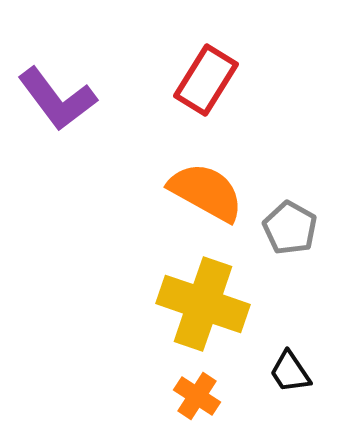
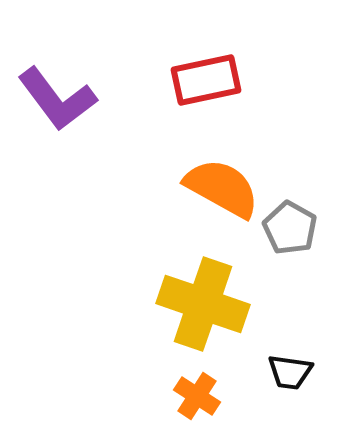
red rectangle: rotated 46 degrees clockwise
orange semicircle: moved 16 px right, 4 px up
black trapezoid: rotated 48 degrees counterclockwise
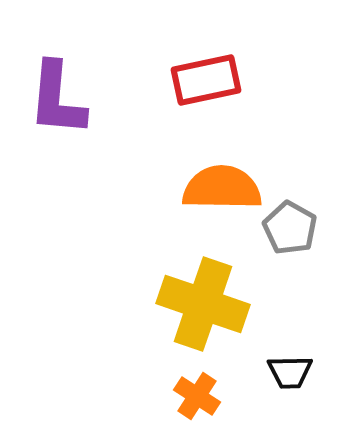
purple L-shape: rotated 42 degrees clockwise
orange semicircle: rotated 28 degrees counterclockwise
black trapezoid: rotated 9 degrees counterclockwise
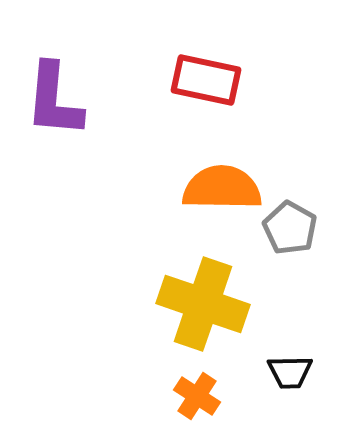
red rectangle: rotated 24 degrees clockwise
purple L-shape: moved 3 px left, 1 px down
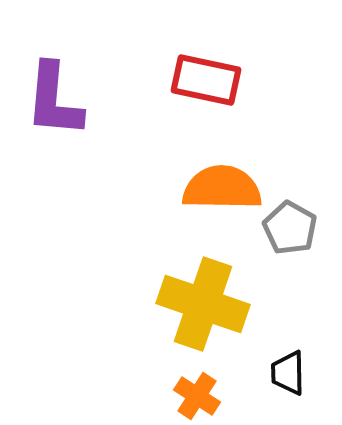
black trapezoid: moved 2 px left, 1 px down; rotated 90 degrees clockwise
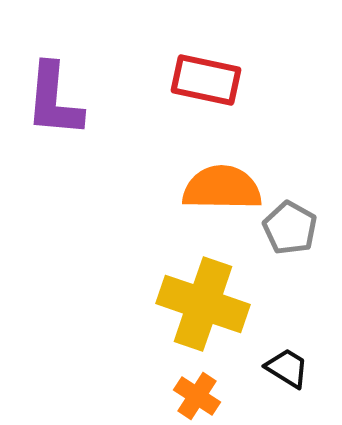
black trapezoid: moved 1 px left, 5 px up; rotated 123 degrees clockwise
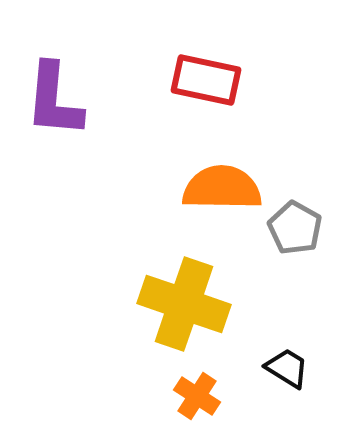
gray pentagon: moved 5 px right
yellow cross: moved 19 px left
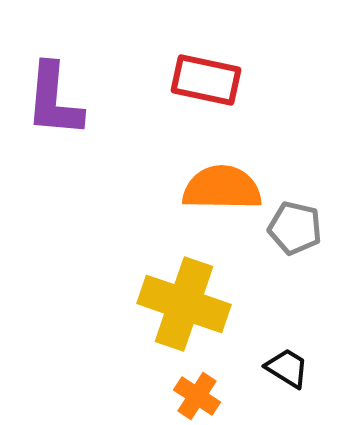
gray pentagon: rotated 16 degrees counterclockwise
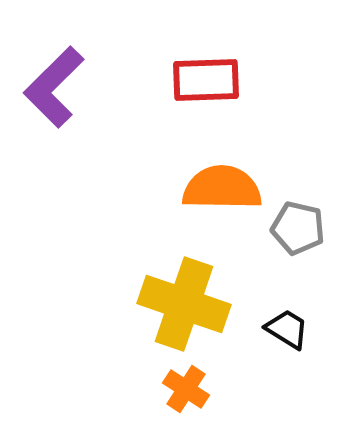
red rectangle: rotated 14 degrees counterclockwise
purple L-shape: moved 13 px up; rotated 40 degrees clockwise
gray pentagon: moved 3 px right
black trapezoid: moved 39 px up
orange cross: moved 11 px left, 7 px up
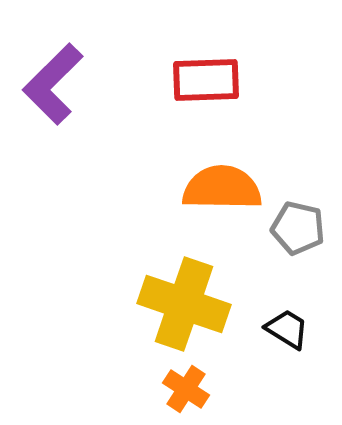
purple L-shape: moved 1 px left, 3 px up
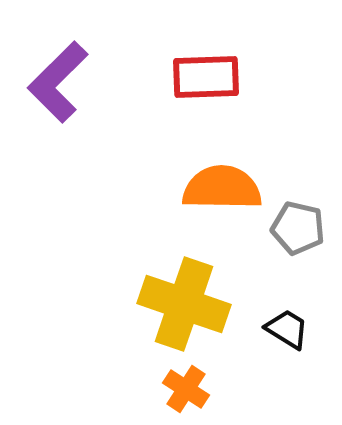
red rectangle: moved 3 px up
purple L-shape: moved 5 px right, 2 px up
